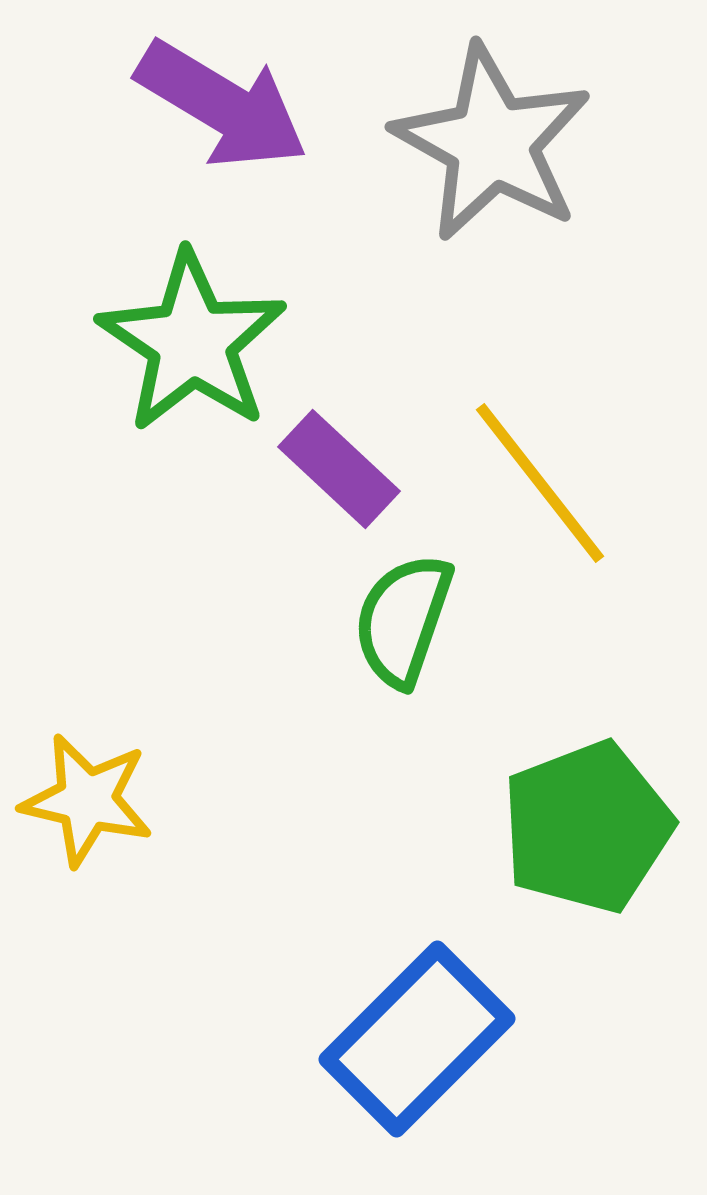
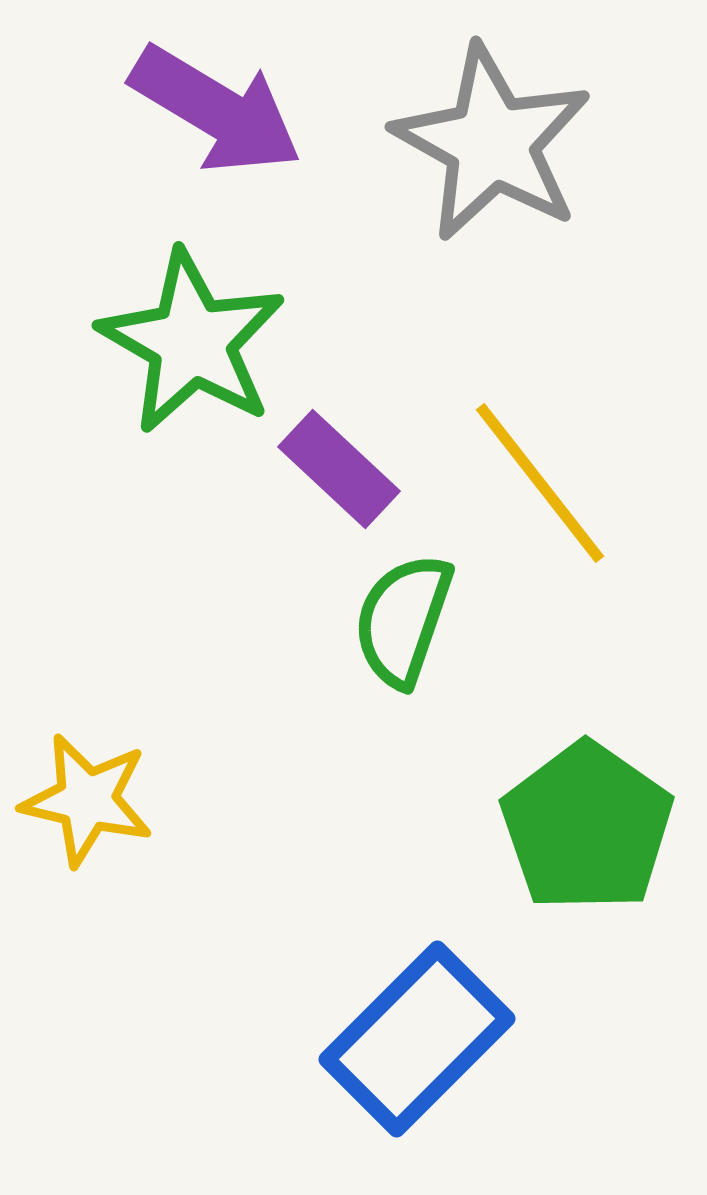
purple arrow: moved 6 px left, 5 px down
green star: rotated 4 degrees counterclockwise
green pentagon: rotated 16 degrees counterclockwise
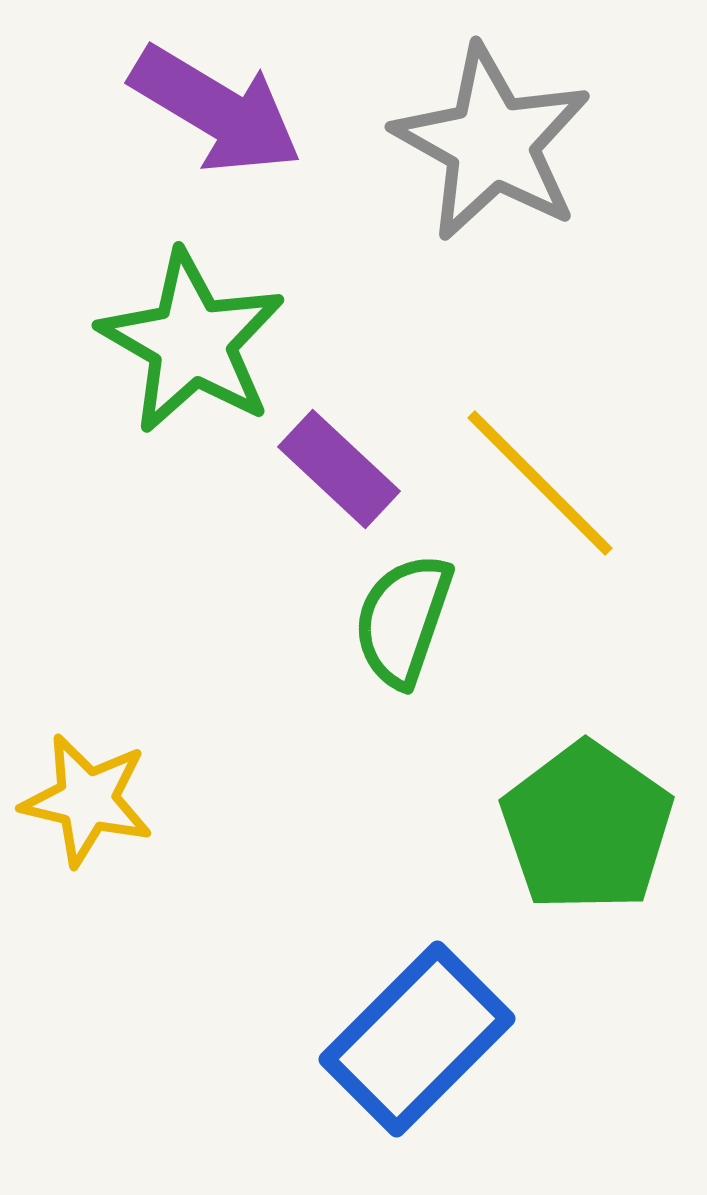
yellow line: rotated 7 degrees counterclockwise
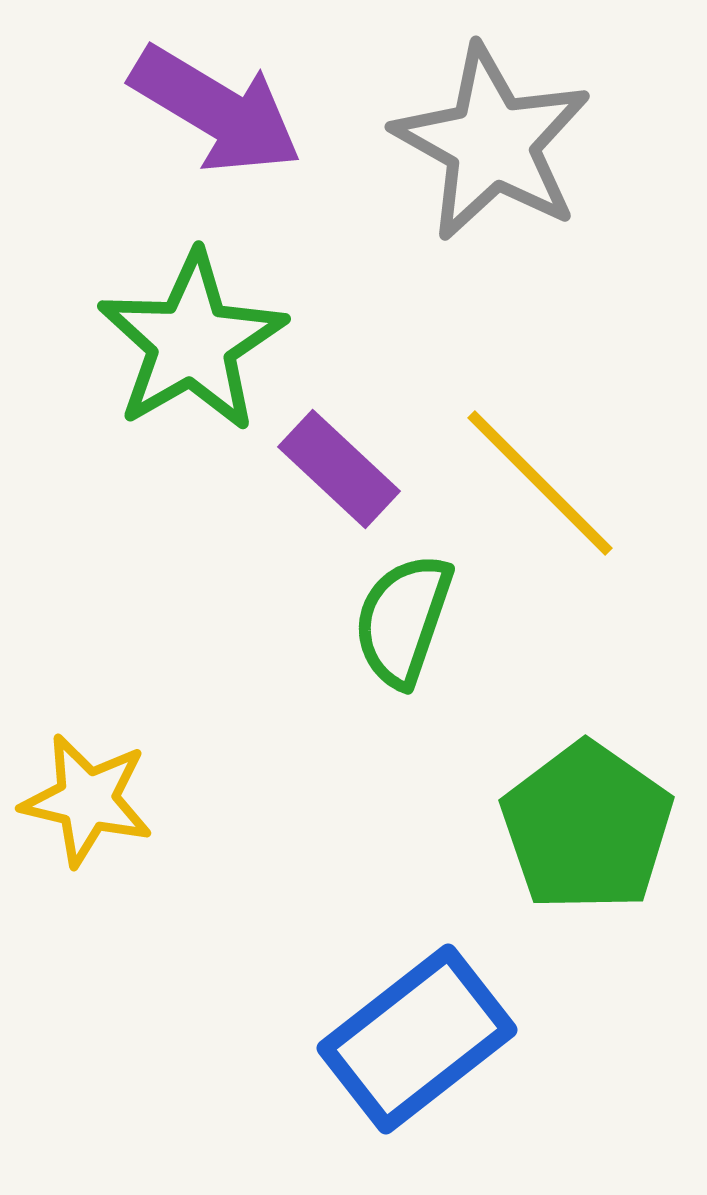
green star: rotated 12 degrees clockwise
blue rectangle: rotated 7 degrees clockwise
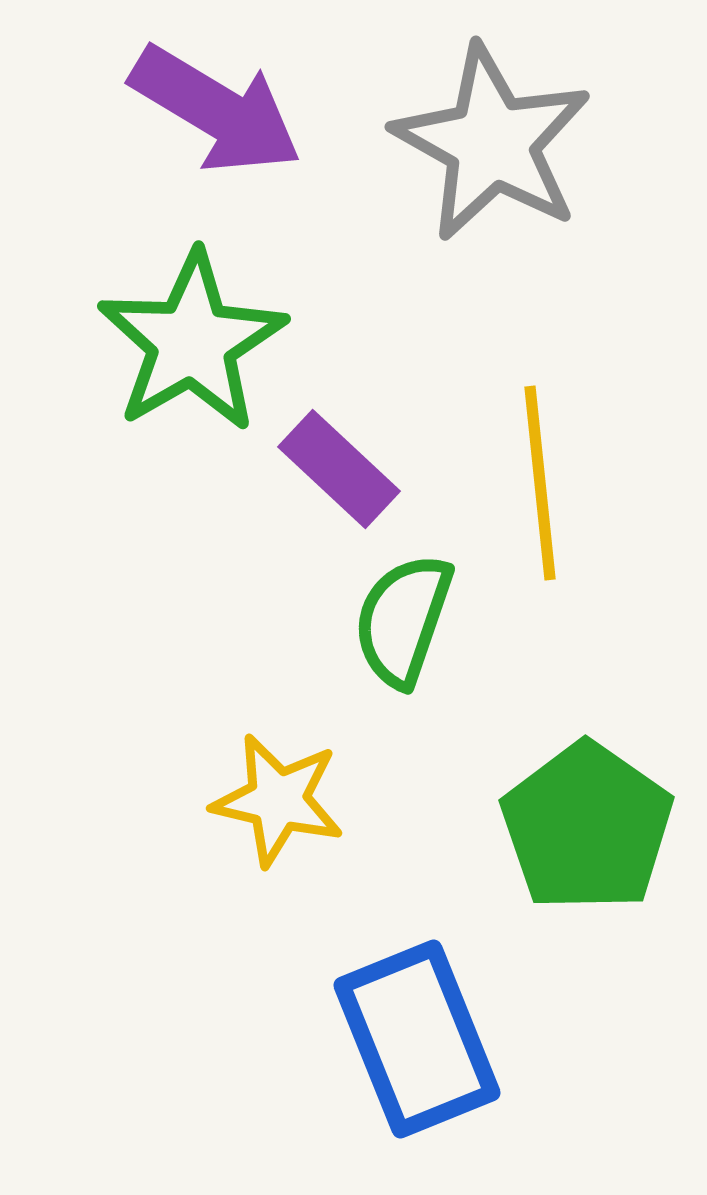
yellow line: rotated 39 degrees clockwise
yellow star: moved 191 px right
blue rectangle: rotated 74 degrees counterclockwise
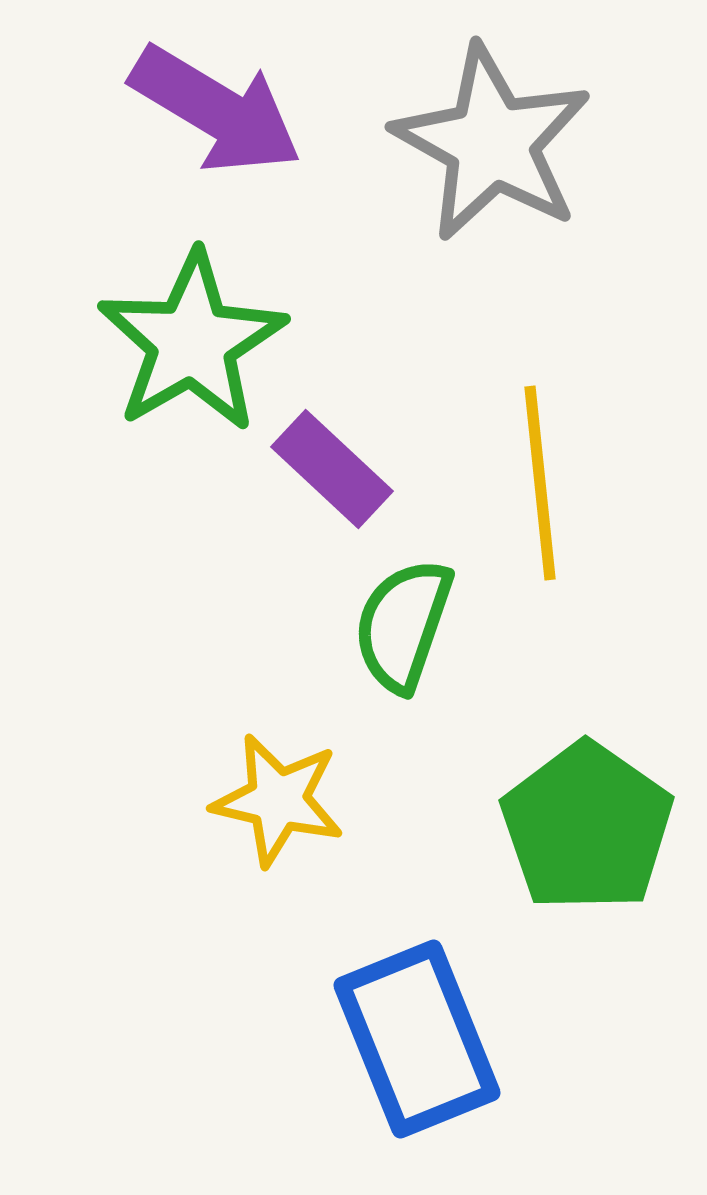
purple rectangle: moved 7 px left
green semicircle: moved 5 px down
